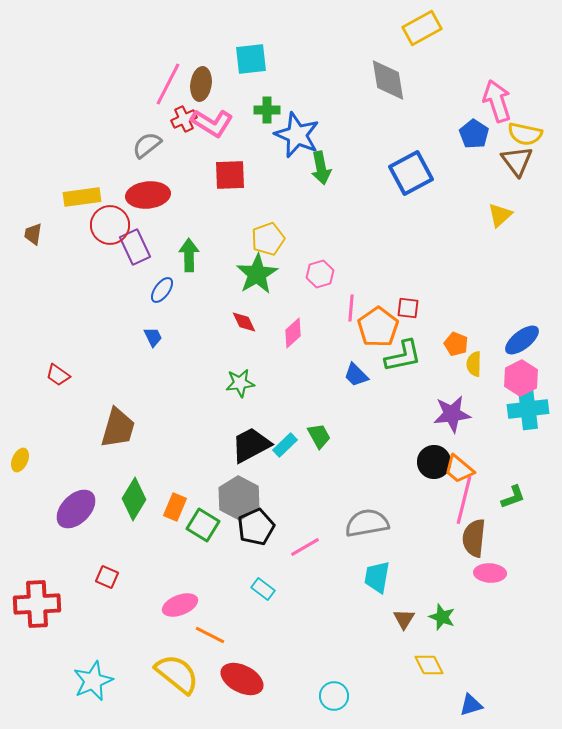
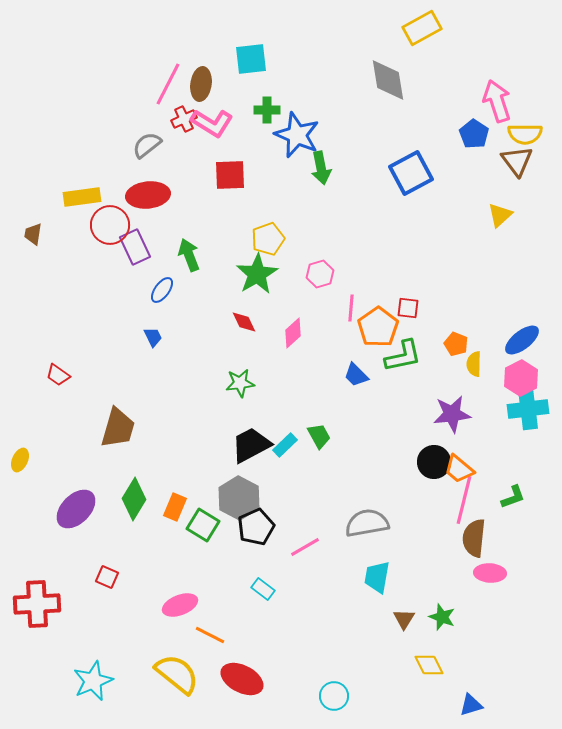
yellow semicircle at (525, 134): rotated 12 degrees counterclockwise
green arrow at (189, 255): rotated 20 degrees counterclockwise
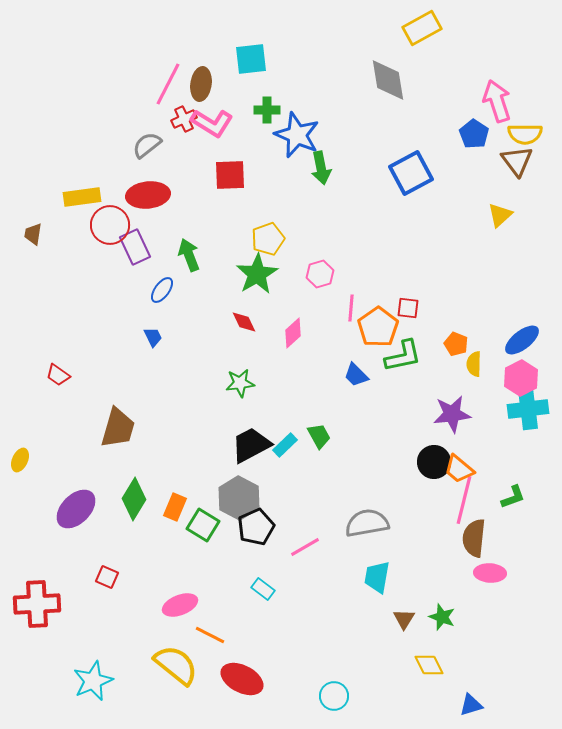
yellow semicircle at (177, 674): moved 1 px left, 9 px up
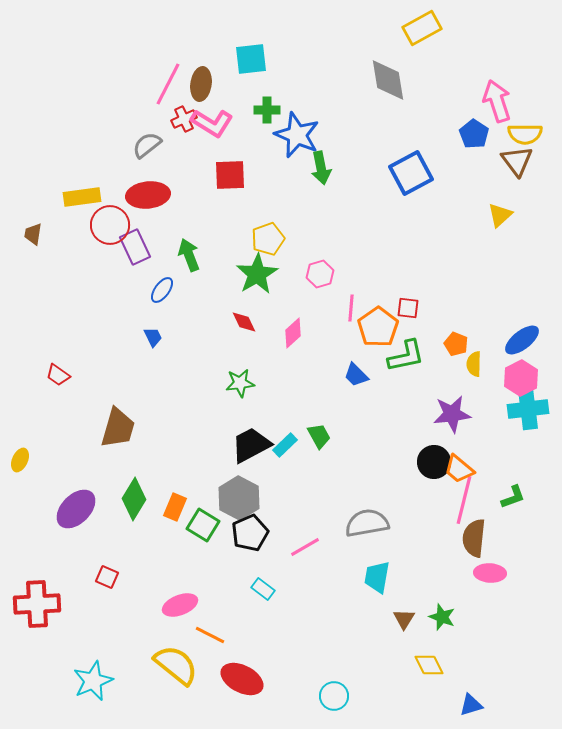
green L-shape at (403, 356): moved 3 px right
black pentagon at (256, 527): moved 6 px left, 6 px down
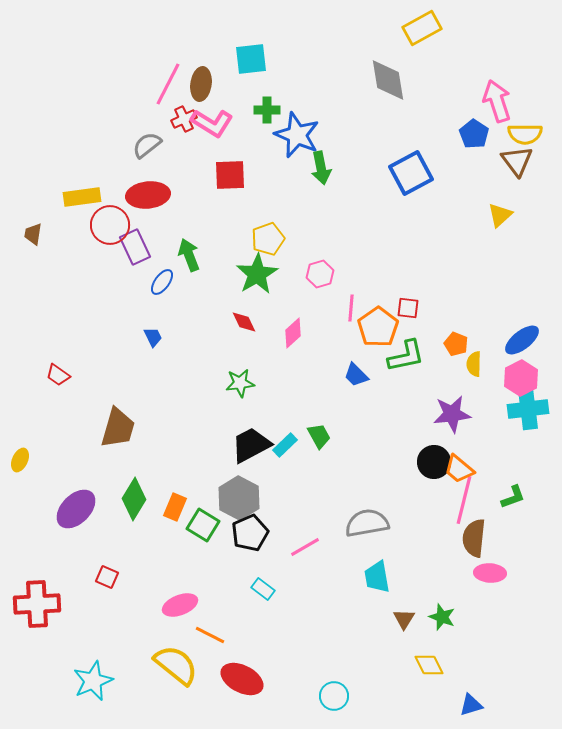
blue ellipse at (162, 290): moved 8 px up
cyan trapezoid at (377, 577): rotated 20 degrees counterclockwise
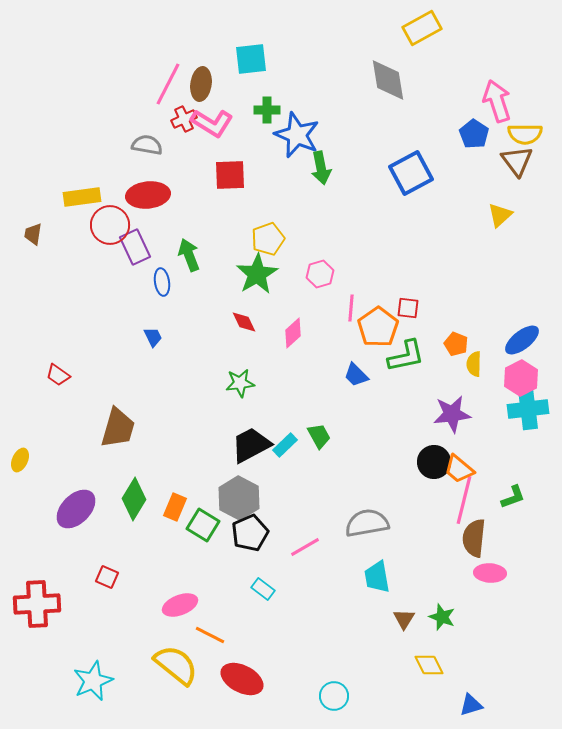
gray semicircle at (147, 145): rotated 48 degrees clockwise
blue ellipse at (162, 282): rotated 44 degrees counterclockwise
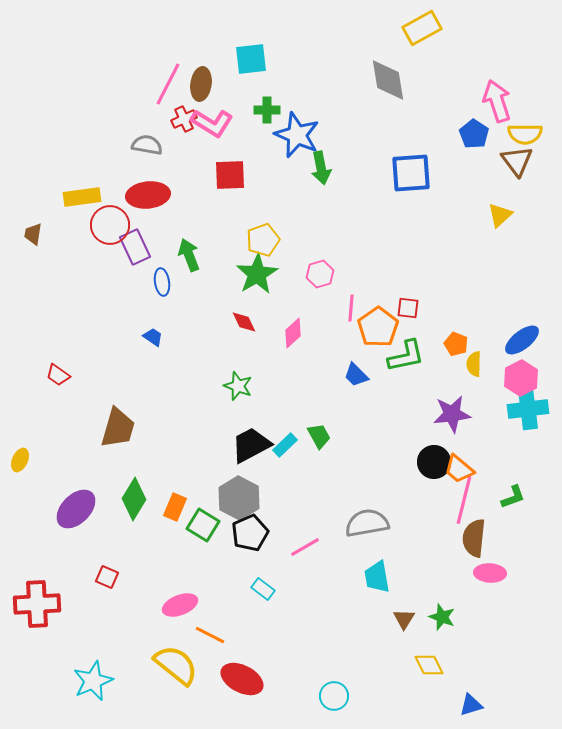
blue square at (411, 173): rotated 24 degrees clockwise
yellow pentagon at (268, 239): moved 5 px left, 1 px down
blue trapezoid at (153, 337): rotated 30 degrees counterclockwise
green star at (240, 383): moved 2 px left, 3 px down; rotated 28 degrees clockwise
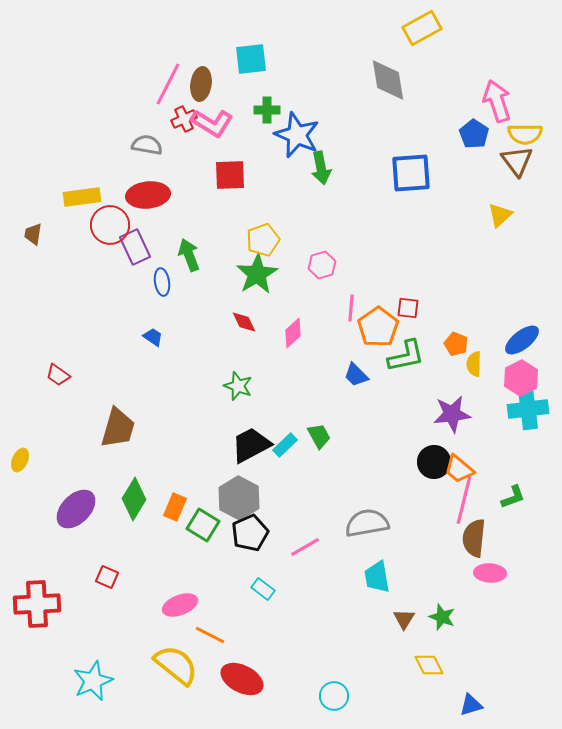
pink hexagon at (320, 274): moved 2 px right, 9 px up
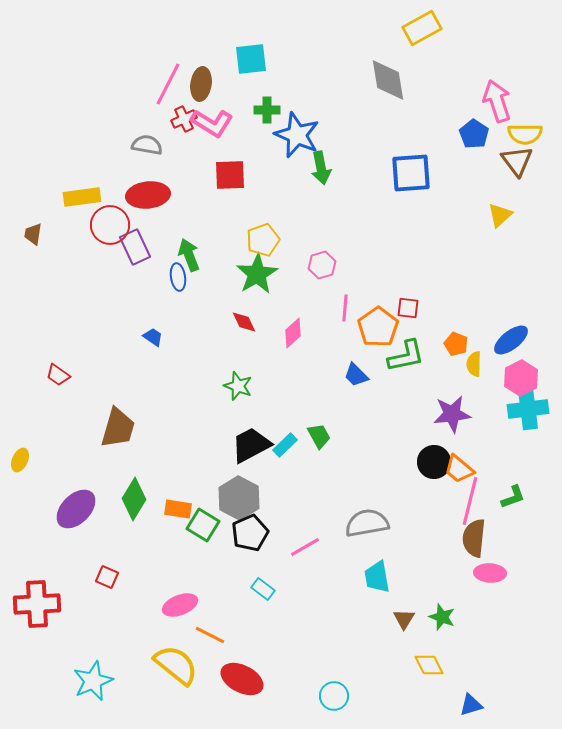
blue ellipse at (162, 282): moved 16 px right, 5 px up
pink line at (351, 308): moved 6 px left
blue ellipse at (522, 340): moved 11 px left
pink line at (464, 500): moved 6 px right, 1 px down
orange rectangle at (175, 507): moved 3 px right, 2 px down; rotated 76 degrees clockwise
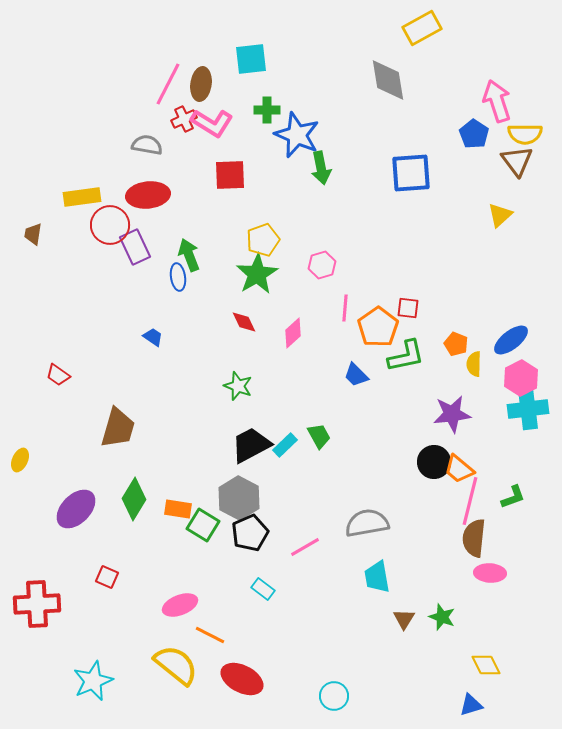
yellow diamond at (429, 665): moved 57 px right
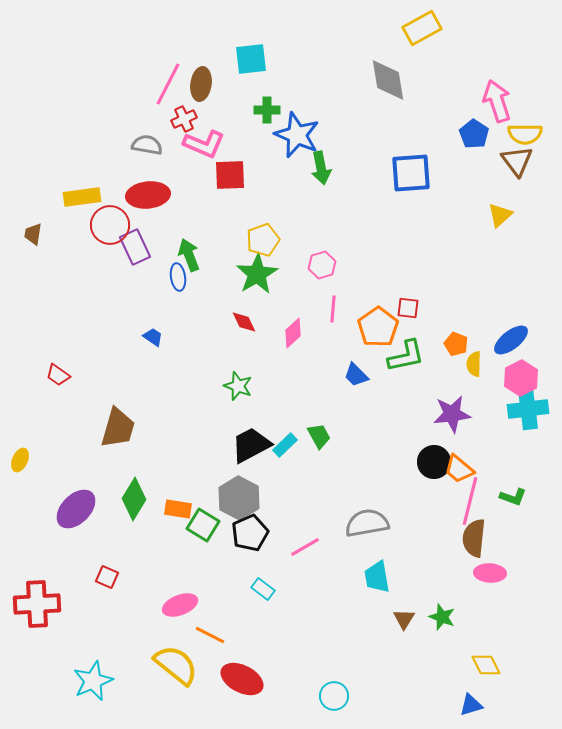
pink L-shape at (212, 123): moved 8 px left, 21 px down; rotated 9 degrees counterclockwise
pink line at (345, 308): moved 12 px left, 1 px down
green L-shape at (513, 497): rotated 40 degrees clockwise
